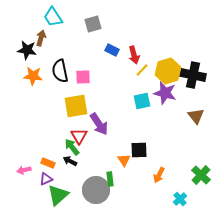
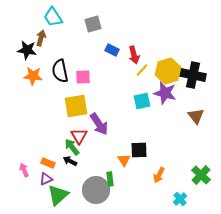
pink arrow: rotated 80 degrees clockwise
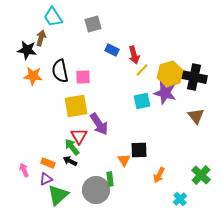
yellow hexagon: moved 2 px right, 3 px down
black cross: moved 1 px right, 2 px down
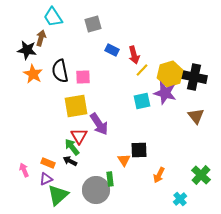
orange star: moved 2 px up; rotated 24 degrees clockwise
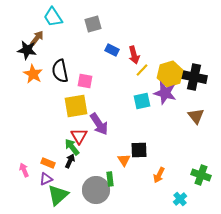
brown arrow: moved 4 px left; rotated 21 degrees clockwise
pink square: moved 2 px right, 4 px down; rotated 14 degrees clockwise
black arrow: rotated 88 degrees clockwise
green cross: rotated 24 degrees counterclockwise
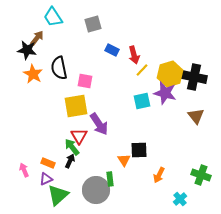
black semicircle: moved 1 px left, 3 px up
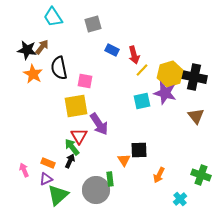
brown arrow: moved 5 px right, 9 px down
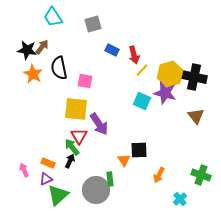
cyan square: rotated 36 degrees clockwise
yellow square: moved 3 px down; rotated 15 degrees clockwise
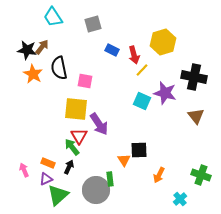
yellow hexagon: moved 7 px left, 32 px up
black arrow: moved 1 px left, 6 px down
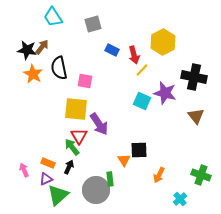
yellow hexagon: rotated 10 degrees counterclockwise
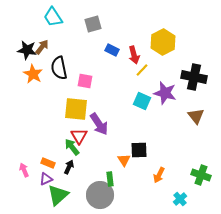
gray circle: moved 4 px right, 5 px down
